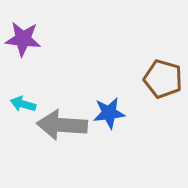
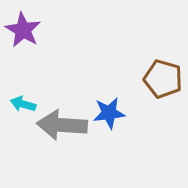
purple star: moved 9 px up; rotated 24 degrees clockwise
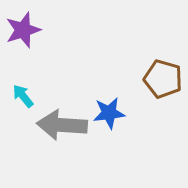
purple star: rotated 24 degrees clockwise
cyan arrow: moved 8 px up; rotated 35 degrees clockwise
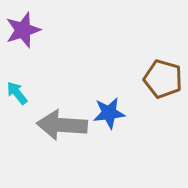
cyan arrow: moved 6 px left, 3 px up
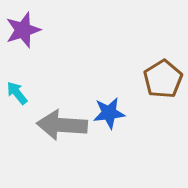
brown pentagon: rotated 24 degrees clockwise
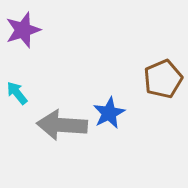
brown pentagon: rotated 9 degrees clockwise
blue star: rotated 20 degrees counterclockwise
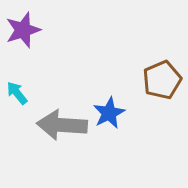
brown pentagon: moved 1 px left, 1 px down
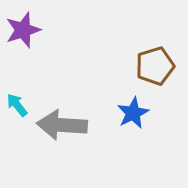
brown pentagon: moved 7 px left, 14 px up; rotated 6 degrees clockwise
cyan arrow: moved 12 px down
blue star: moved 24 px right
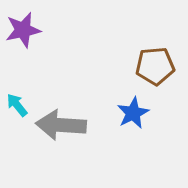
purple star: rotated 6 degrees clockwise
brown pentagon: rotated 12 degrees clockwise
gray arrow: moved 1 px left
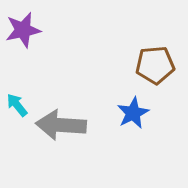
brown pentagon: moved 1 px up
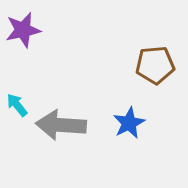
blue star: moved 4 px left, 10 px down
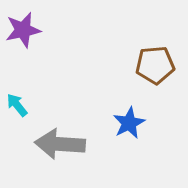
gray arrow: moved 1 px left, 19 px down
